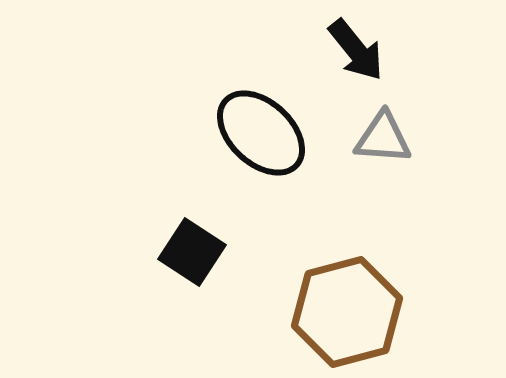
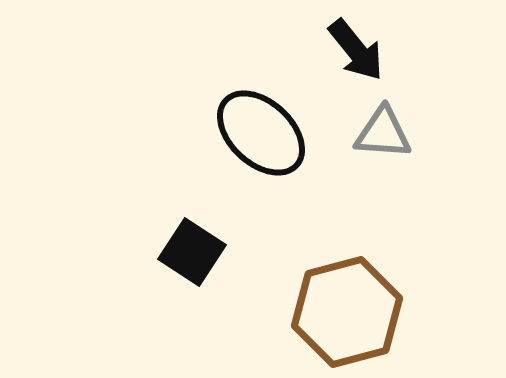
gray triangle: moved 5 px up
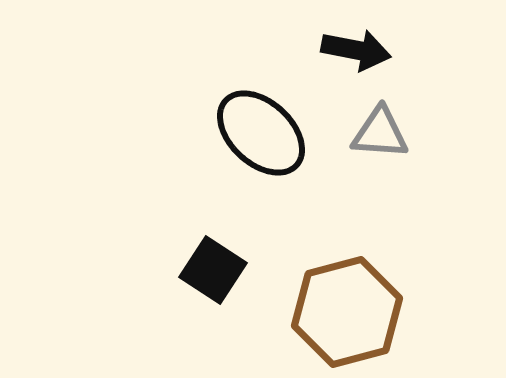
black arrow: rotated 40 degrees counterclockwise
gray triangle: moved 3 px left
black square: moved 21 px right, 18 px down
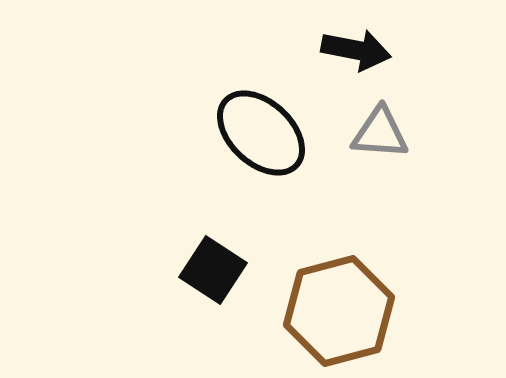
brown hexagon: moved 8 px left, 1 px up
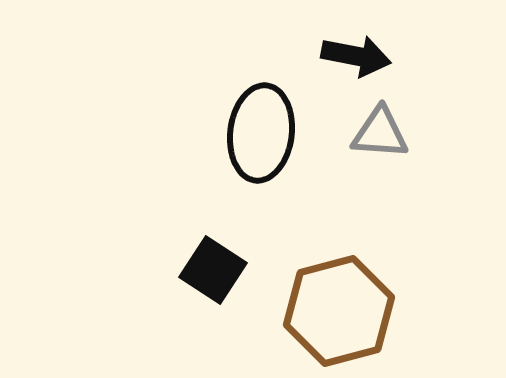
black arrow: moved 6 px down
black ellipse: rotated 54 degrees clockwise
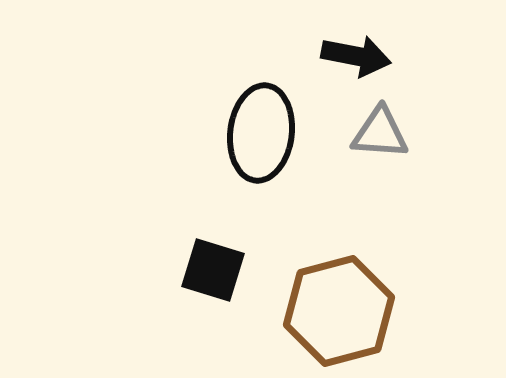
black square: rotated 16 degrees counterclockwise
